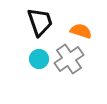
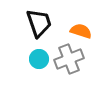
black trapezoid: moved 1 px left, 1 px down
gray cross: rotated 12 degrees clockwise
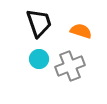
gray cross: moved 1 px right, 7 px down
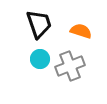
black trapezoid: moved 1 px down
cyan circle: moved 1 px right
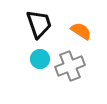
orange semicircle: rotated 15 degrees clockwise
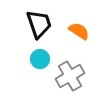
orange semicircle: moved 2 px left
gray cross: moved 10 px down; rotated 8 degrees counterclockwise
